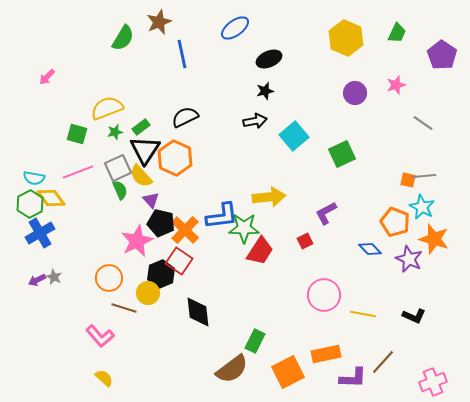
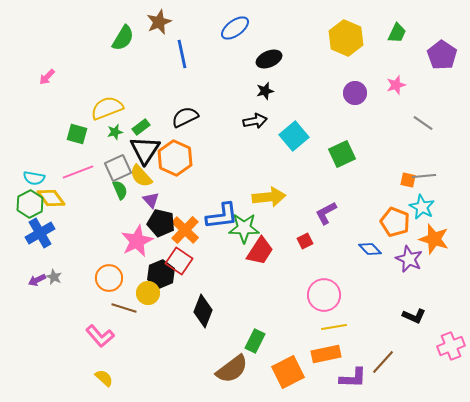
black diamond at (198, 312): moved 5 px right, 1 px up; rotated 28 degrees clockwise
yellow line at (363, 314): moved 29 px left, 13 px down; rotated 20 degrees counterclockwise
pink cross at (433, 382): moved 18 px right, 36 px up
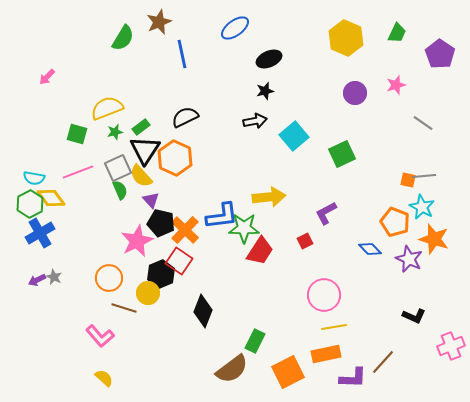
purple pentagon at (442, 55): moved 2 px left, 1 px up
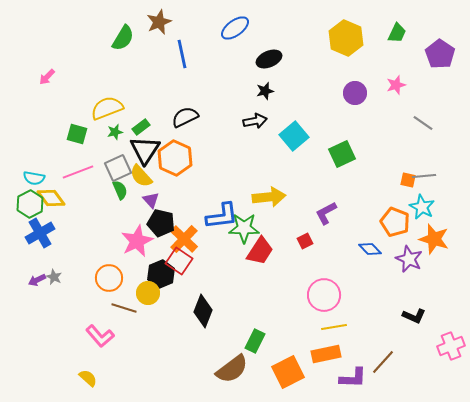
orange cross at (185, 230): moved 1 px left, 9 px down
yellow semicircle at (104, 378): moved 16 px left
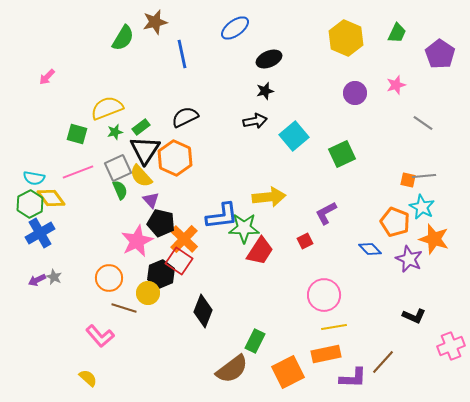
brown star at (159, 22): moved 4 px left; rotated 10 degrees clockwise
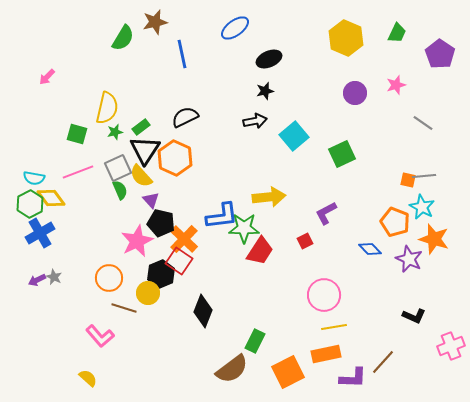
yellow semicircle at (107, 108): rotated 124 degrees clockwise
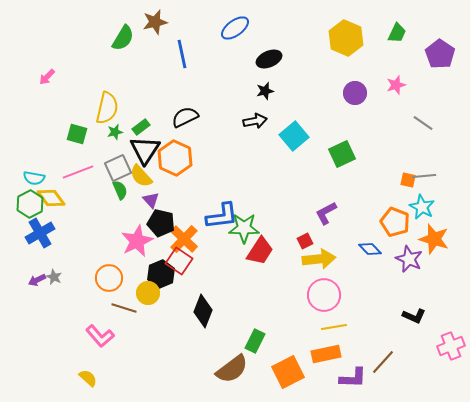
yellow arrow at (269, 197): moved 50 px right, 62 px down
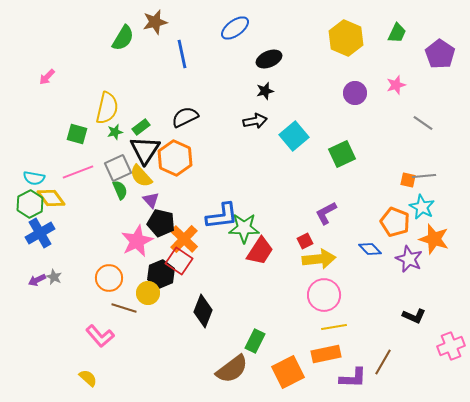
brown line at (383, 362): rotated 12 degrees counterclockwise
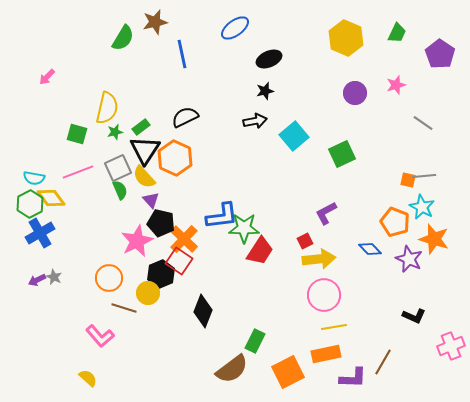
yellow semicircle at (141, 176): moved 3 px right, 1 px down
